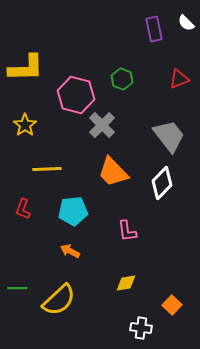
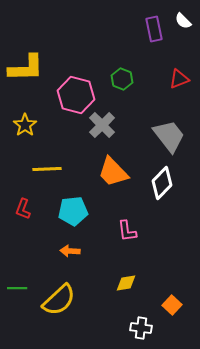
white semicircle: moved 3 px left, 2 px up
orange arrow: rotated 24 degrees counterclockwise
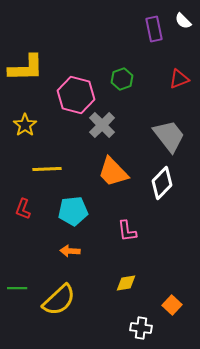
green hexagon: rotated 20 degrees clockwise
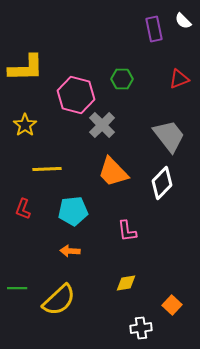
green hexagon: rotated 20 degrees clockwise
white cross: rotated 15 degrees counterclockwise
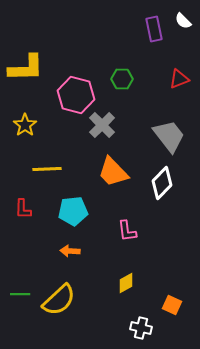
red L-shape: rotated 20 degrees counterclockwise
yellow diamond: rotated 20 degrees counterclockwise
green line: moved 3 px right, 6 px down
orange square: rotated 18 degrees counterclockwise
white cross: rotated 20 degrees clockwise
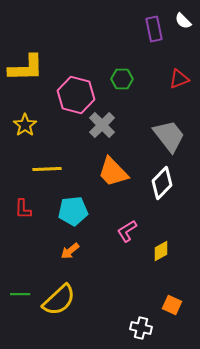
pink L-shape: rotated 65 degrees clockwise
orange arrow: rotated 42 degrees counterclockwise
yellow diamond: moved 35 px right, 32 px up
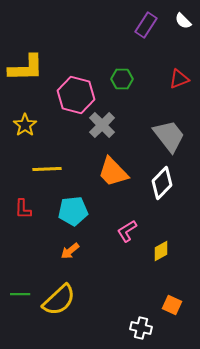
purple rectangle: moved 8 px left, 4 px up; rotated 45 degrees clockwise
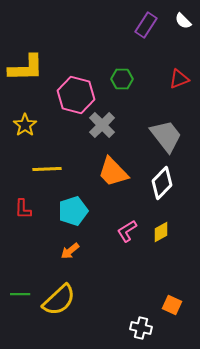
gray trapezoid: moved 3 px left
cyan pentagon: rotated 12 degrees counterclockwise
yellow diamond: moved 19 px up
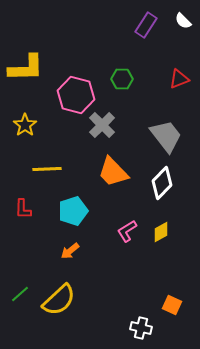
green line: rotated 42 degrees counterclockwise
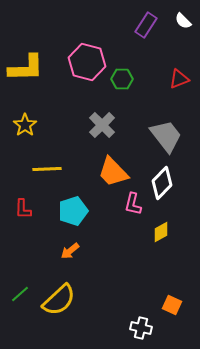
pink hexagon: moved 11 px right, 33 px up
pink L-shape: moved 6 px right, 27 px up; rotated 45 degrees counterclockwise
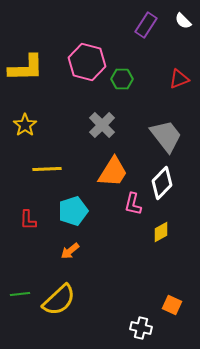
orange trapezoid: rotated 104 degrees counterclockwise
red L-shape: moved 5 px right, 11 px down
green line: rotated 36 degrees clockwise
